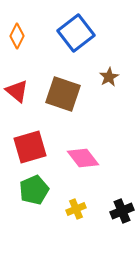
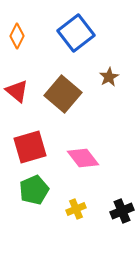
brown square: rotated 21 degrees clockwise
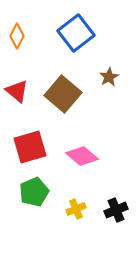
pink diamond: moved 1 px left, 2 px up; rotated 12 degrees counterclockwise
green pentagon: moved 2 px down
black cross: moved 6 px left, 1 px up
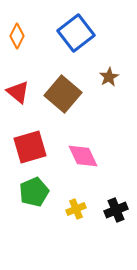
red triangle: moved 1 px right, 1 px down
pink diamond: moved 1 px right; rotated 24 degrees clockwise
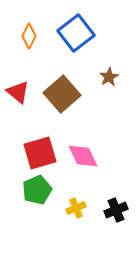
orange diamond: moved 12 px right
brown square: moved 1 px left; rotated 9 degrees clockwise
red square: moved 10 px right, 6 px down
green pentagon: moved 3 px right, 2 px up
yellow cross: moved 1 px up
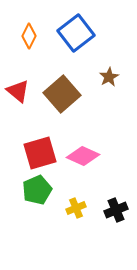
red triangle: moved 1 px up
pink diamond: rotated 40 degrees counterclockwise
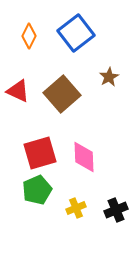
red triangle: rotated 15 degrees counterclockwise
pink diamond: moved 1 px right, 1 px down; rotated 64 degrees clockwise
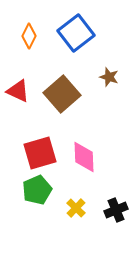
brown star: rotated 24 degrees counterclockwise
yellow cross: rotated 24 degrees counterclockwise
